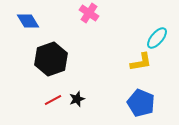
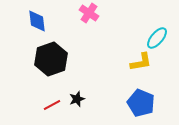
blue diamond: moved 9 px right; rotated 25 degrees clockwise
red line: moved 1 px left, 5 px down
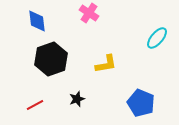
yellow L-shape: moved 35 px left, 2 px down
red line: moved 17 px left
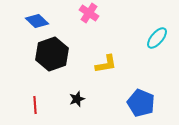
blue diamond: rotated 40 degrees counterclockwise
black hexagon: moved 1 px right, 5 px up
red line: rotated 66 degrees counterclockwise
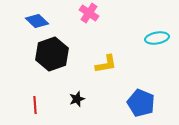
cyan ellipse: rotated 40 degrees clockwise
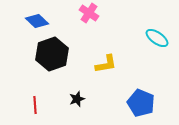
cyan ellipse: rotated 45 degrees clockwise
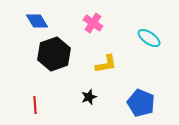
pink cross: moved 4 px right, 10 px down
blue diamond: rotated 15 degrees clockwise
cyan ellipse: moved 8 px left
black hexagon: moved 2 px right
black star: moved 12 px right, 2 px up
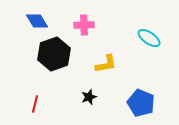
pink cross: moved 9 px left, 2 px down; rotated 36 degrees counterclockwise
red line: moved 1 px up; rotated 18 degrees clockwise
